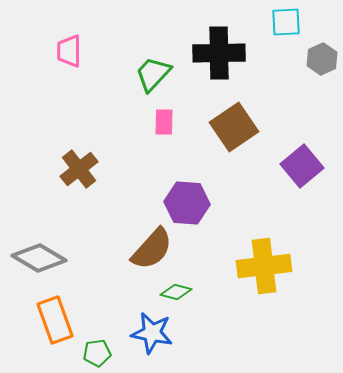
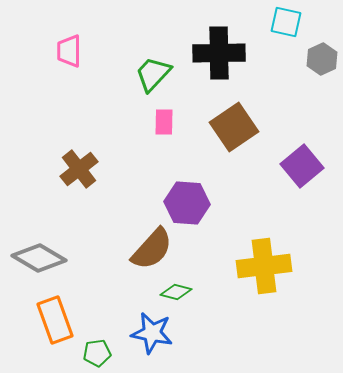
cyan square: rotated 16 degrees clockwise
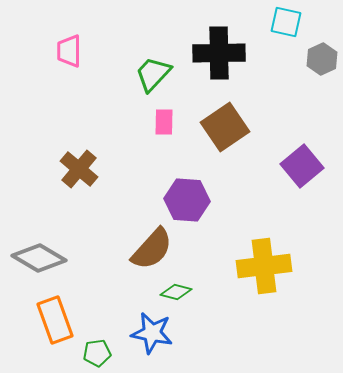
brown square: moved 9 px left
brown cross: rotated 12 degrees counterclockwise
purple hexagon: moved 3 px up
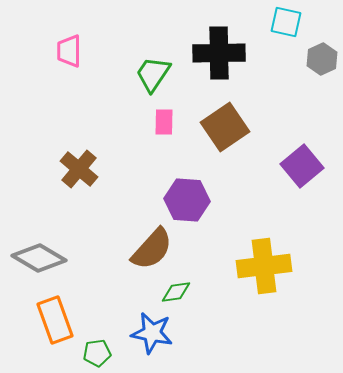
green trapezoid: rotated 9 degrees counterclockwise
green diamond: rotated 24 degrees counterclockwise
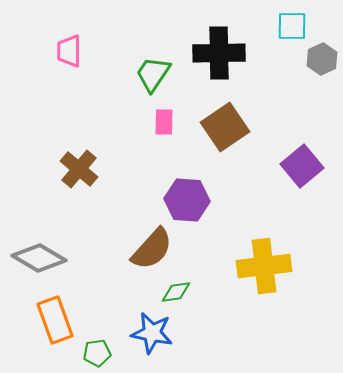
cyan square: moved 6 px right, 4 px down; rotated 12 degrees counterclockwise
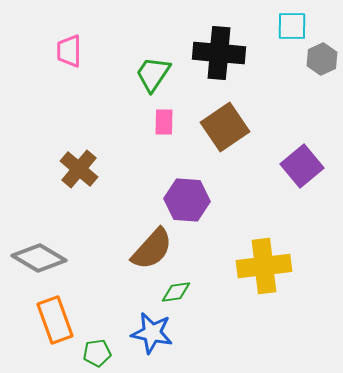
black cross: rotated 6 degrees clockwise
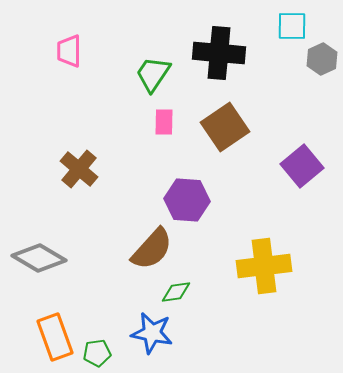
orange rectangle: moved 17 px down
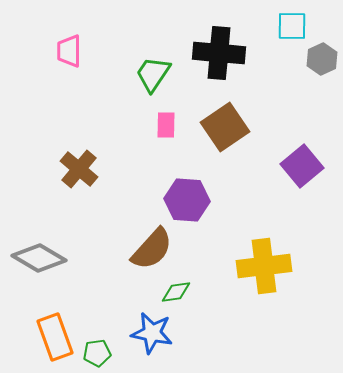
pink rectangle: moved 2 px right, 3 px down
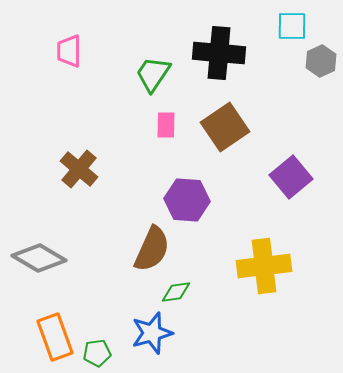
gray hexagon: moved 1 px left, 2 px down
purple square: moved 11 px left, 11 px down
brown semicircle: rotated 18 degrees counterclockwise
blue star: rotated 27 degrees counterclockwise
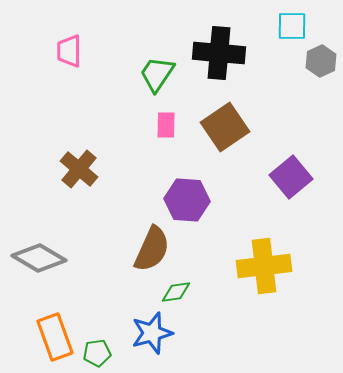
green trapezoid: moved 4 px right
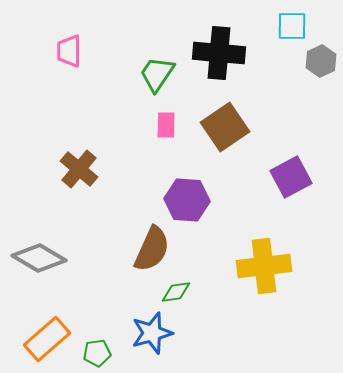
purple square: rotated 12 degrees clockwise
orange rectangle: moved 8 px left, 2 px down; rotated 69 degrees clockwise
